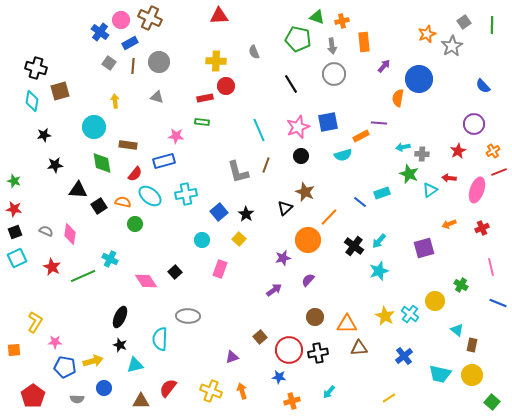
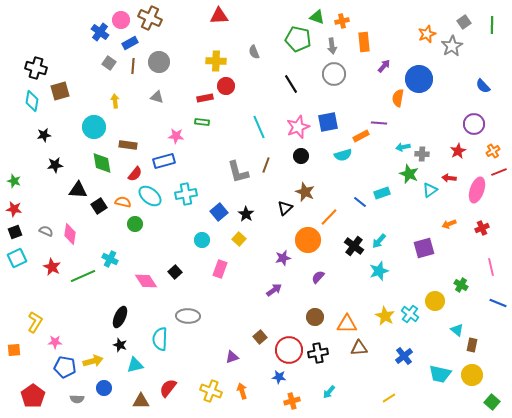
cyan line at (259, 130): moved 3 px up
purple semicircle at (308, 280): moved 10 px right, 3 px up
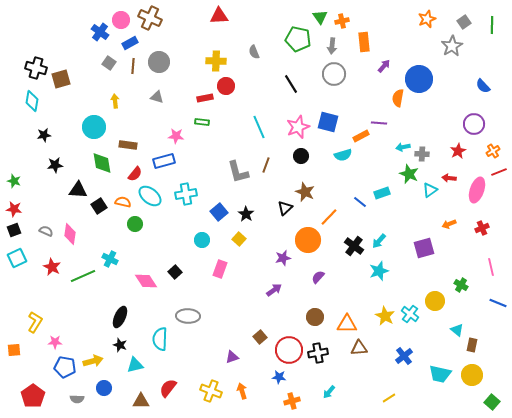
green triangle at (317, 17): moved 3 px right; rotated 35 degrees clockwise
orange star at (427, 34): moved 15 px up
gray arrow at (332, 46): rotated 14 degrees clockwise
brown square at (60, 91): moved 1 px right, 12 px up
blue square at (328, 122): rotated 25 degrees clockwise
black square at (15, 232): moved 1 px left, 2 px up
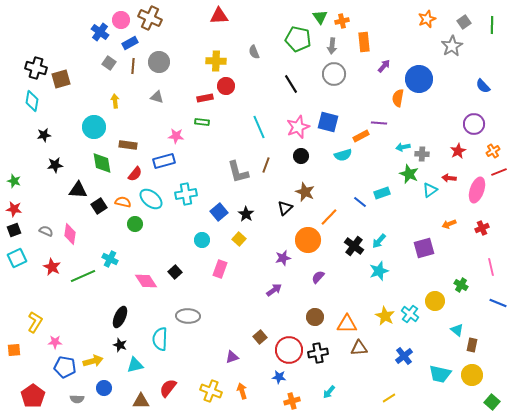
cyan ellipse at (150, 196): moved 1 px right, 3 px down
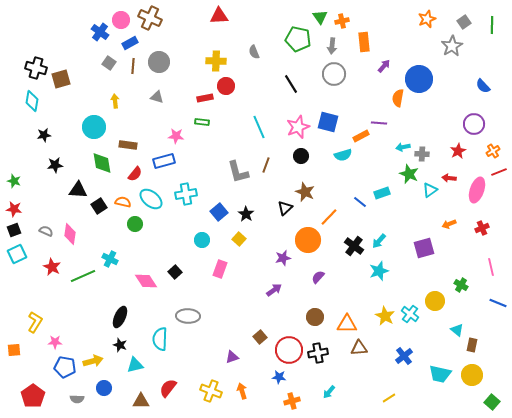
cyan square at (17, 258): moved 4 px up
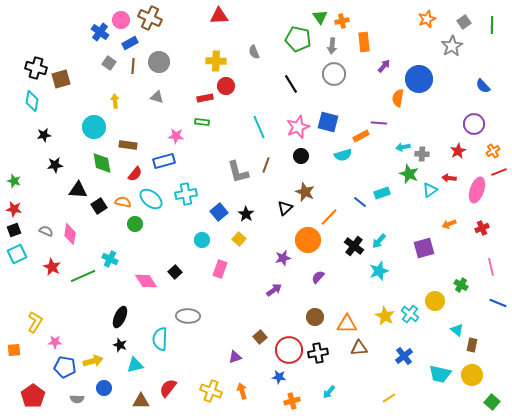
purple triangle at (232, 357): moved 3 px right
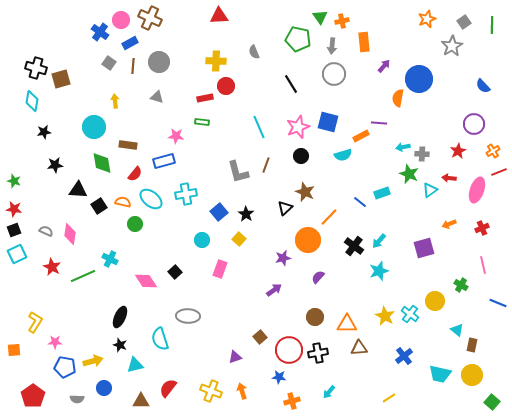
black star at (44, 135): moved 3 px up
pink line at (491, 267): moved 8 px left, 2 px up
cyan semicircle at (160, 339): rotated 20 degrees counterclockwise
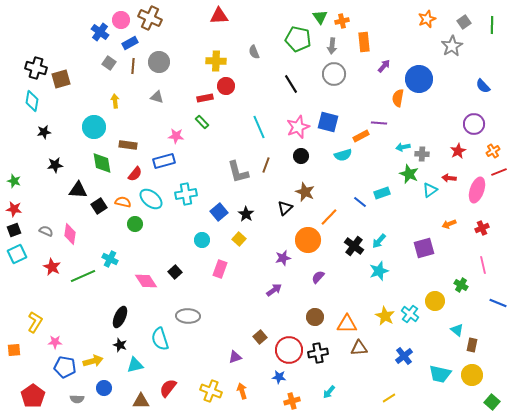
green rectangle at (202, 122): rotated 40 degrees clockwise
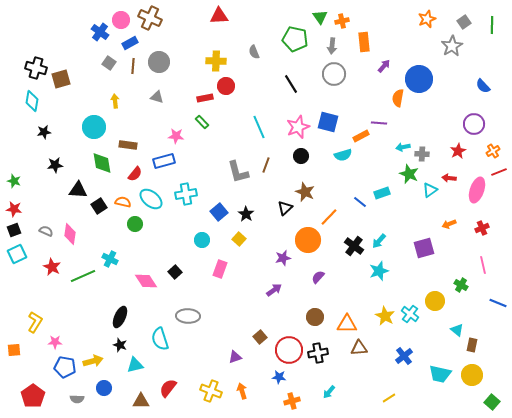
green pentagon at (298, 39): moved 3 px left
